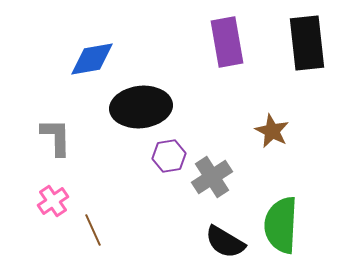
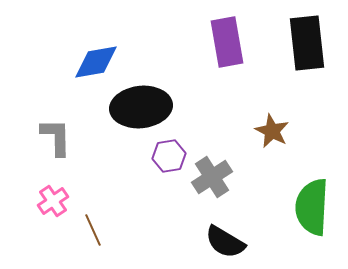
blue diamond: moved 4 px right, 3 px down
green semicircle: moved 31 px right, 18 px up
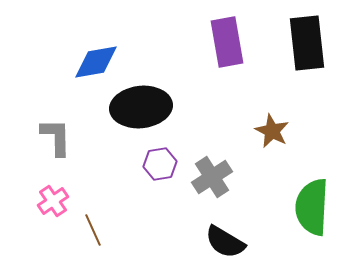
purple hexagon: moved 9 px left, 8 px down
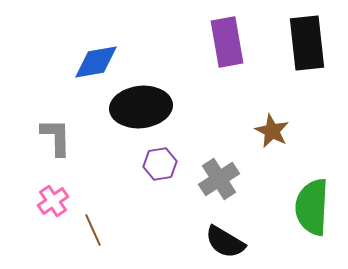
gray cross: moved 7 px right, 2 px down
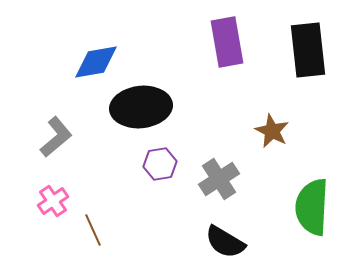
black rectangle: moved 1 px right, 7 px down
gray L-shape: rotated 51 degrees clockwise
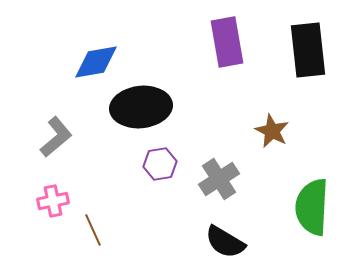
pink cross: rotated 24 degrees clockwise
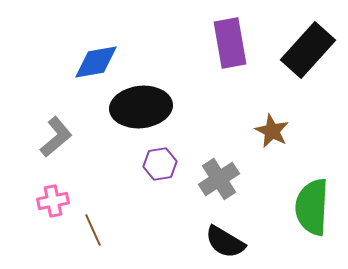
purple rectangle: moved 3 px right, 1 px down
black rectangle: rotated 48 degrees clockwise
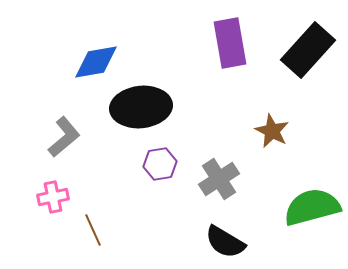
gray L-shape: moved 8 px right
pink cross: moved 4 px up
green semicircle: rotated 72 degrees clockwise
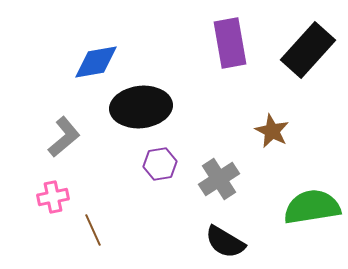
green semicircle: rotated 6 degrees clockwise
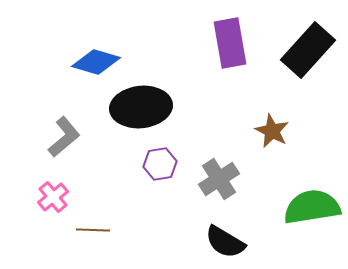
blue diamond: rotated 27 degrees clockwise
pink cross: rotated 28 degrees counterclockwise
brown line: rotated 64 degrees counterclockwise
